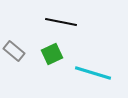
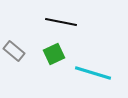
green square: moved 2 px right
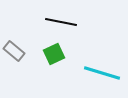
cyan line: moved 9 px right
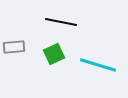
gray rectangle: moved 4 px up; rotated 45 degrees counterclockwise
cyan line: moved 4 px left, 8 px up
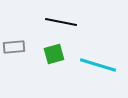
green square: rotated 10 degrees clockwise
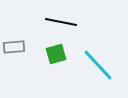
green square: moved 2 px right
cyan line: rotated 30 degrees clockwise
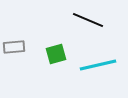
black line: moved 27 px right, 2 px up; rotated 12 degrees clockwise
cyan line: rotated 60 degrees counterclockwise
